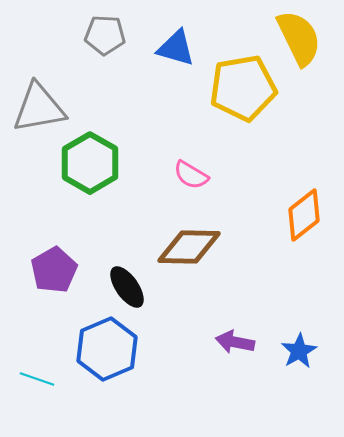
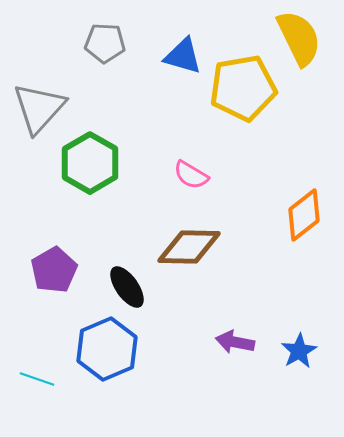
gray pentagon: moved 8 px down
blue triangle: moved 7 px right, 8 px down
gray triangle: rotated 38 degrees counterclockwise
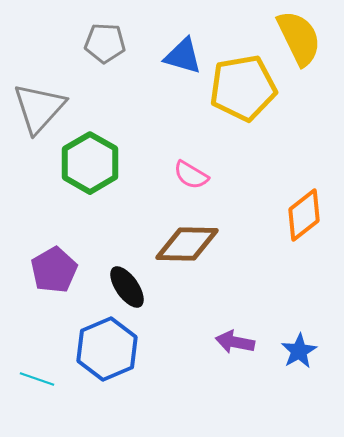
brown diamond: moved 2 px left, 3 px up
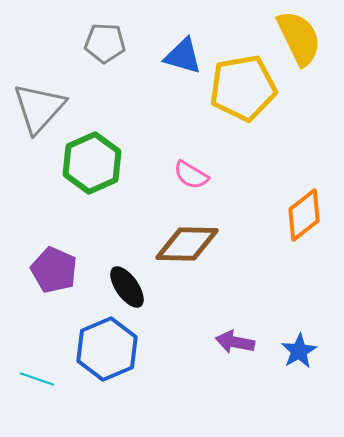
green hexagon: moved 2 px right; rotated 6 degrees clockwise
purple pentagon: rotated 18 degrees counterclockwise
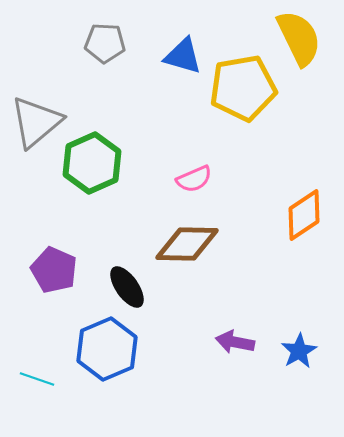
gray triangle: moved 3 px left, 14 px down; rotated 8 degrees clockwise
pink semicircle: moved 3 px right, 4 px down; rotated 54 degrees counterclockwise
orange diamond: rotated 4 degrees clockwise
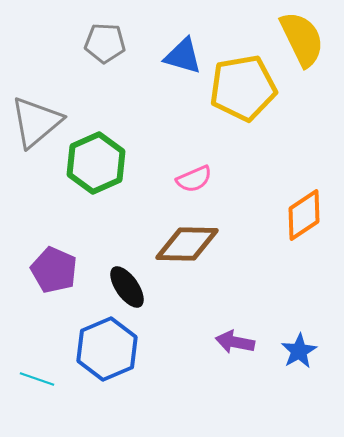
yellow semicircle: moved 3 px right, 1 px down
green hexagon: moved 4 px right
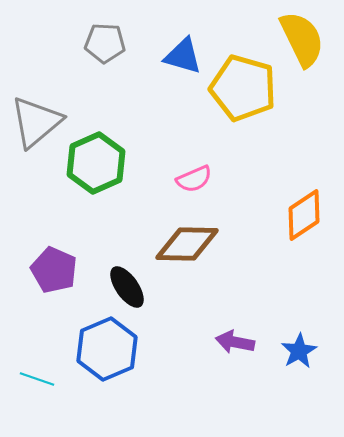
yellow pentagon: rotated 26 degrees clockwise
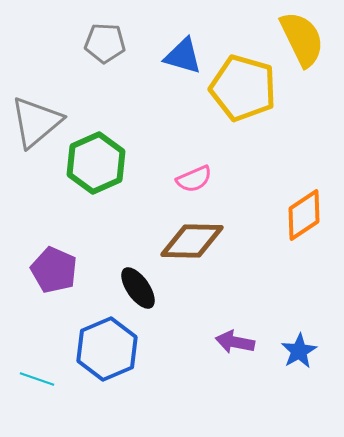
brown diamond: moved 5 px right, 3 px up
black ellipse: moved 11 px right, 1 px down
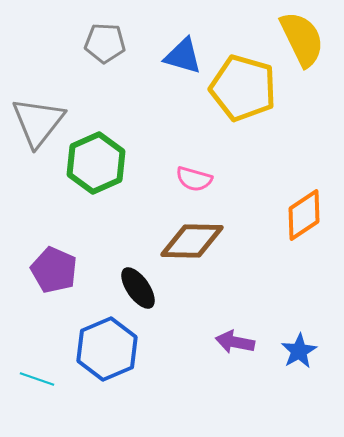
gray triangle: moved 2 px right; rotated 12 degrees counterclockwise
pink semicircle: rotated 39 degrees clockwise
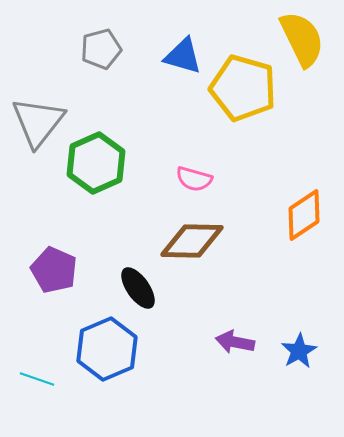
gray pentagon: moved 4 px left, 6 px down; rotated 18 degrees counterclockwise
